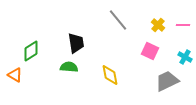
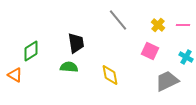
cyan cross: moved 1 px right
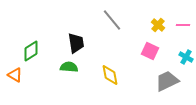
gray line: moved 6 px left
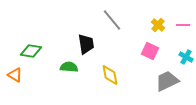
black trapezoid: moved 10 px right, 1 px down
green diamond: rotated 40 degrees clockwise
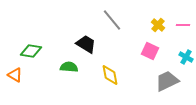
black trapezoid: rotated 50 degrees counterclockwise
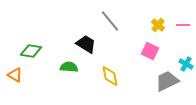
gray line: moved 2 px left, 1 px down
cyan cross: moved 7 px down
yellow diamond: moved 1 px down
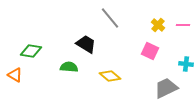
gray line: moved 3 px up
cyan cross: rotated 24 degrees counterclockwise
yellow diamond: rotated 40 degrees counterclockwise
gray trapezoid: moved 1 px left, 7 px down
